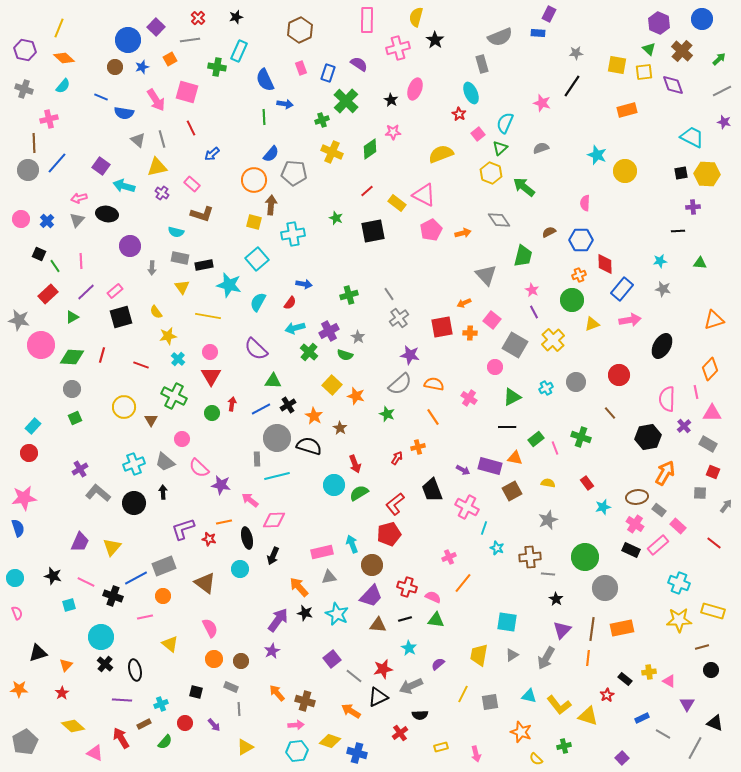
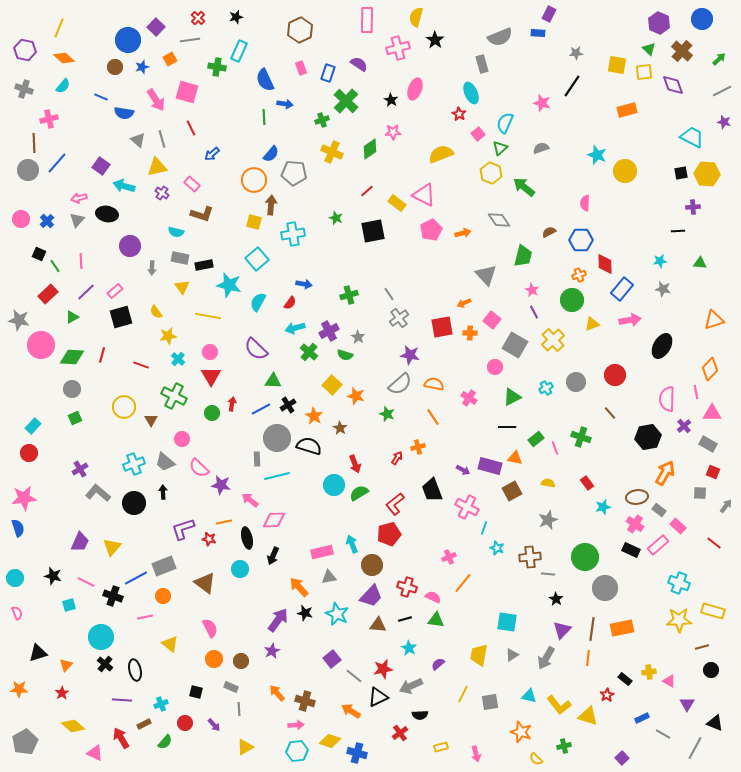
red circle at (619, 375): moved 4 px left
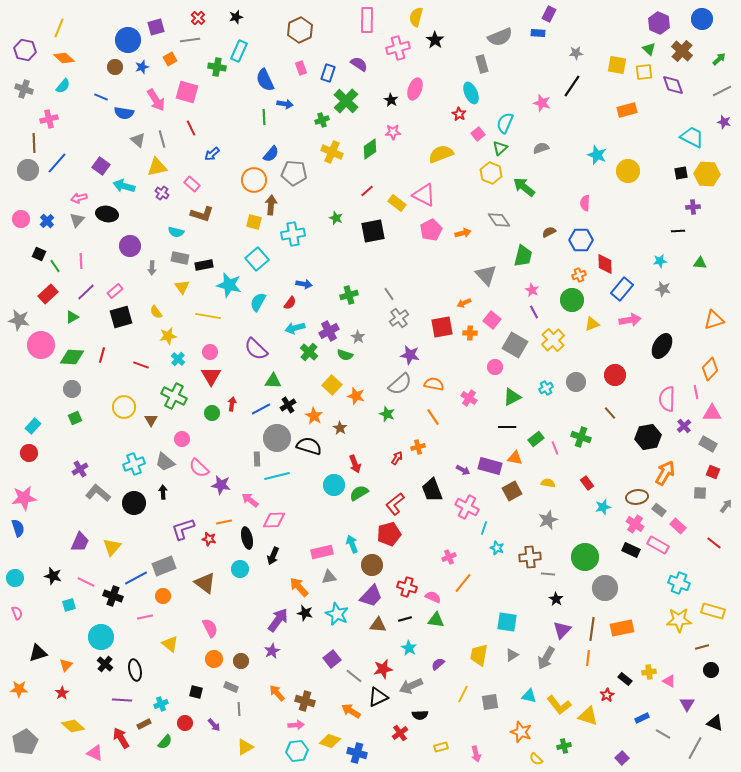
purple square at (156, 27): rotated 30 degrees clockwise
yellow circle at (625, 171): moved 3 px right
pink rectangle at (658, 545): rotated 70 degrees clockwise
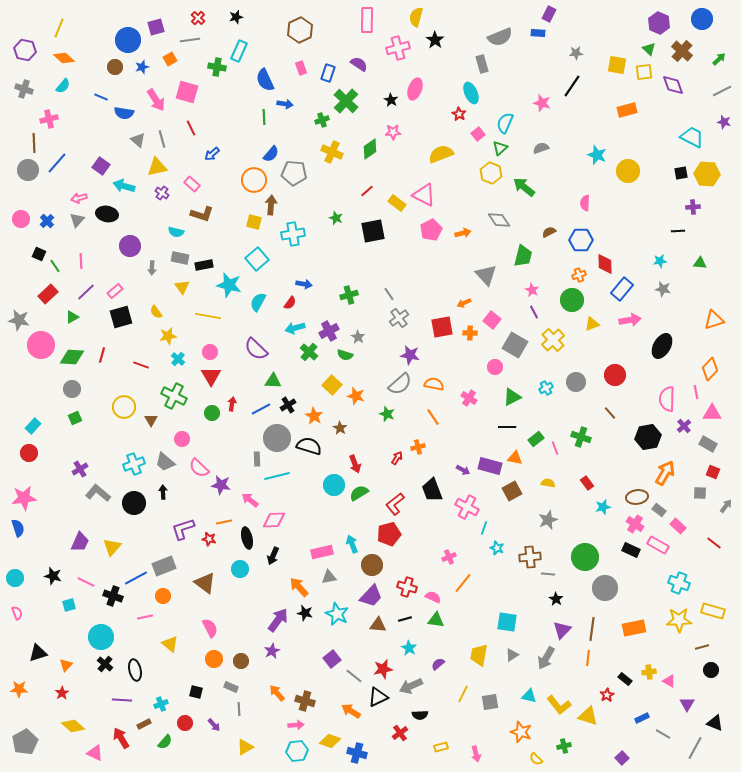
orange rectangle at (622, 628): moved 12 px right
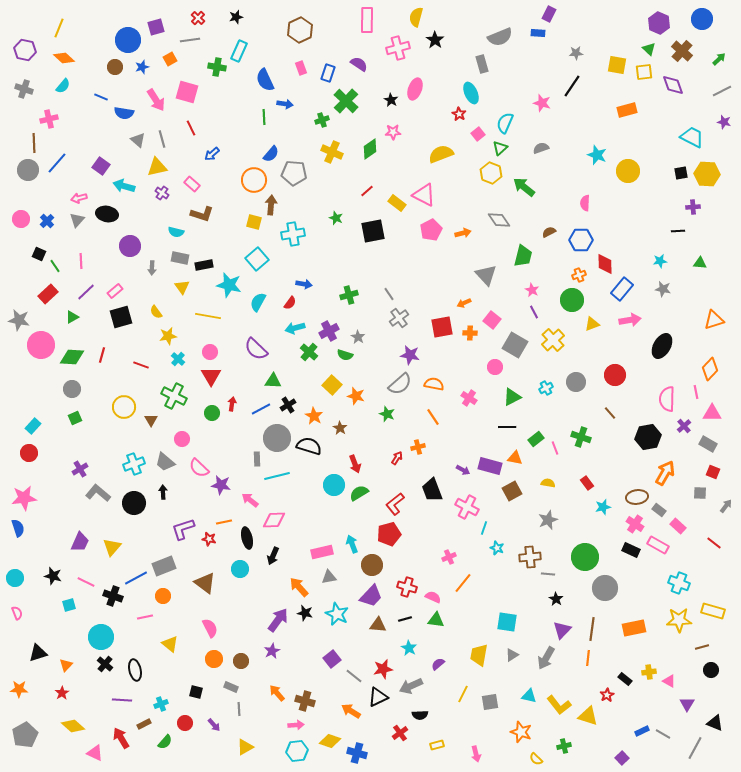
blue rectangle at (642, 718): moved 13 px down
gray pentagon at (25, 742): moved 7 px up
yellow rectangle at (441, 747): moved 4 px left, 2 px up
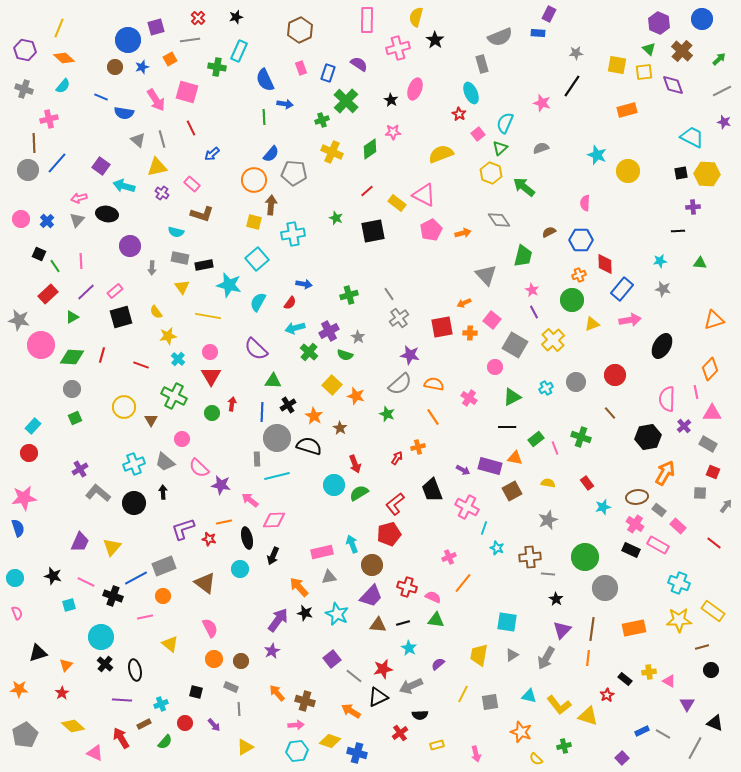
blue line at (261, 409): moved 1 px right, 3 px down; rotated 60 degrees counterclockwise
yellow rectangle at (713, 611): rotated 20 degrees clockwise
black line at (405, 619): moved 2 px left, 4 px down
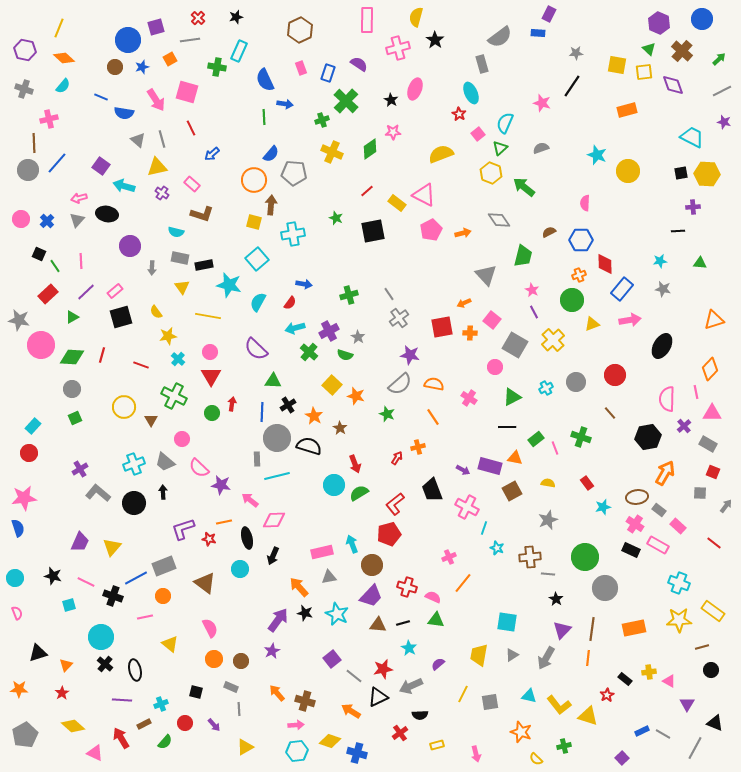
gray semicircle at (500, 37): rotated 15 degrees counterclockwise
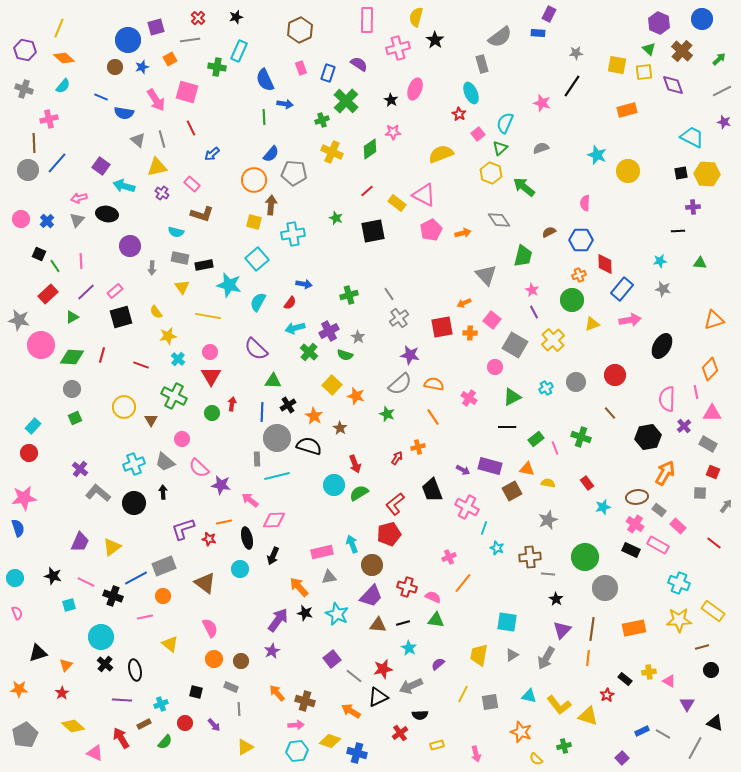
orange triangle at (515, 458): moved 12 px right, 11 px down
purple cross at (80, 469): rotated 21 degrees counterclockwise
yellow triangle at (112, 547): rotated 12 degrees clockwise
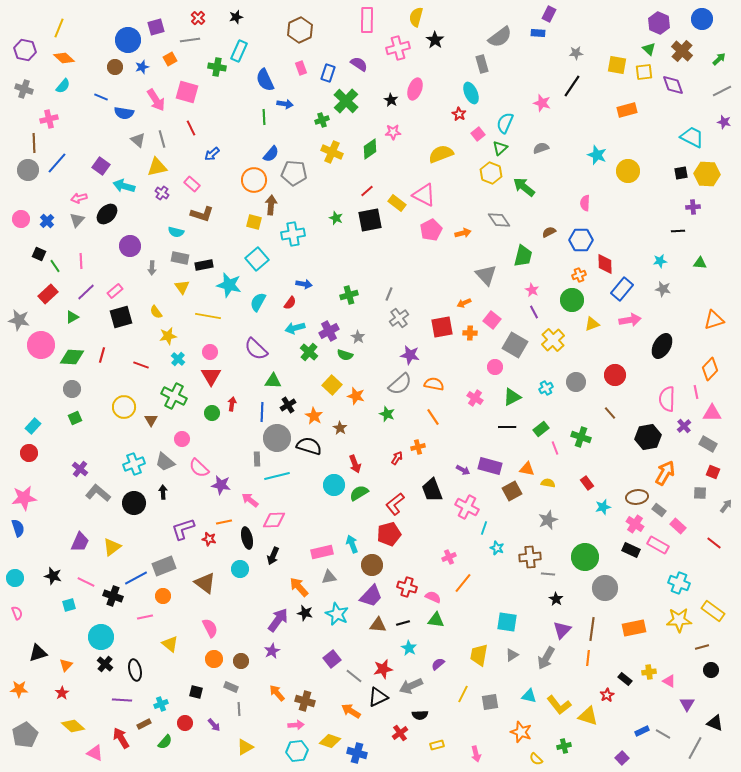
black ellipse at (107, 214): rotated 55 degrees counterclockwise
black square at (373, 231): moved 3 px left, 11 px up
gray line at (389, 294): rotated 56 degrees clockwise
pink cross at (469, 398): moved 6 px right
green rectangle at (536, 439): moved 5 px right, 10 px up
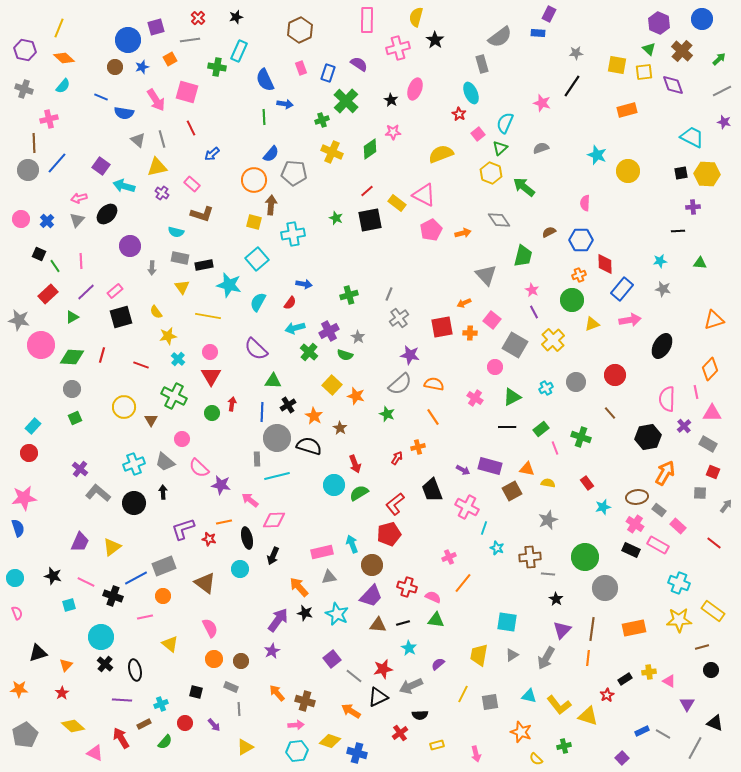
black rectangle at (625, 679): rotated 72 degrees counterclockwise
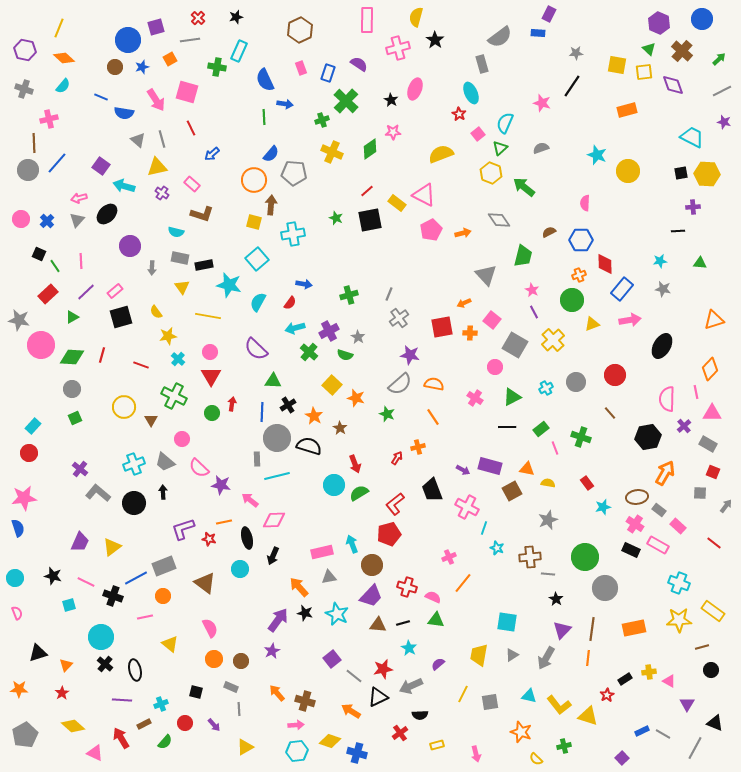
orange star at (356, 396): moved 2 px down
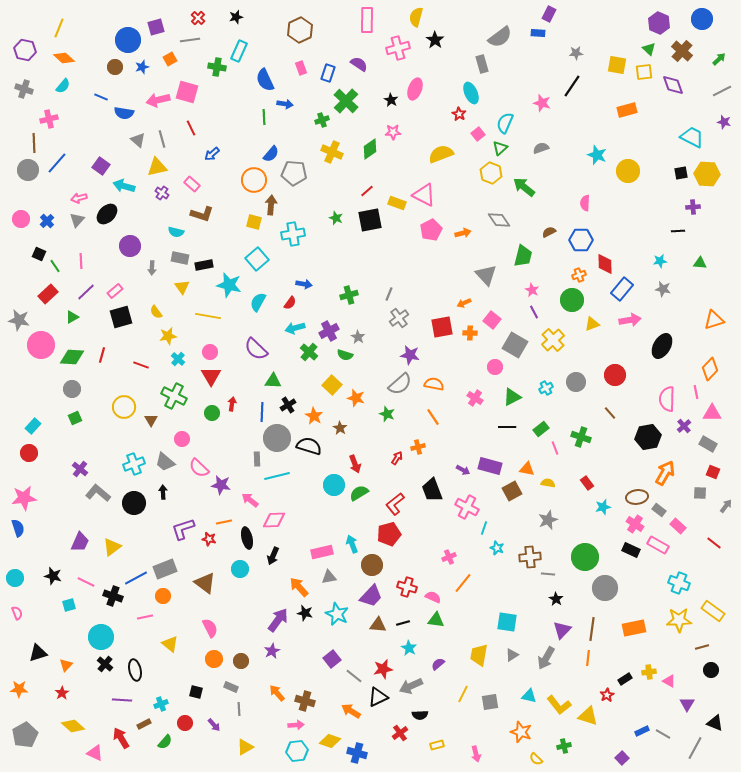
pink arrow at (156, 100): moved 2 px right; rotated 110 degrees clockwise
yellow rectangle at (397, 203): rotated 18 degrees counterclockwise
gray rectangle at (164, 566): moved 1 px right, 3 px down
